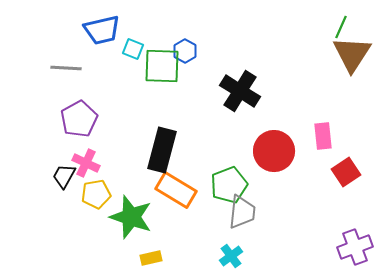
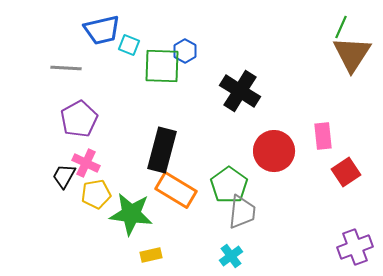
cyan square: moved 4 px left, 4 px up
green pentagon: rotated 15 degrees counterclockwise
green star: moved 3 px up; rotated 12 degrees counterclockwise
yellow rectangle: moved 3 px up
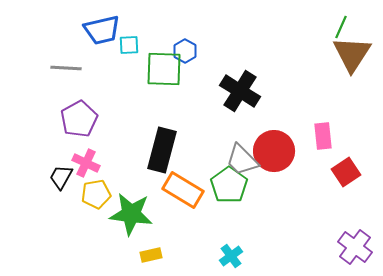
cyan square: rotated 25 degrees counterclockwise
green square: moved 2 px right, 3 px down
black trapezoid: moved 3 px left, 1 px down
orange rectangle: moved 7 px right
gray trapezoid: moved 52 px up; rotated 129 degrees clockwise
purple cross: rotated 32 degrees counterclockwise
